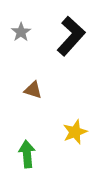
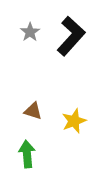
gray star: moved 9 px right
brown triangle: moved 21 px down
yellow star: moved 1 px left, 11 px up
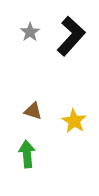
yellow star: rotated 20 degrees counterclockwise
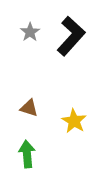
brown triangle: moved 4 px left, 3 px up
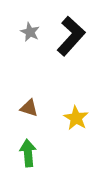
gray star: rotated 12 degrees counterclockwise
yellow star: moved 2 px right, 3 px up
green arrow: moved 1 px right, 1 px up
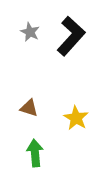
green arrow: moved 7 px right
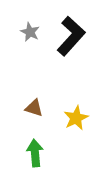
brown triangle: moved 5 px right
yellow star: rotated 15 degrees clockwise
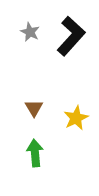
brown triangle: rotated 42 degrees clockwise
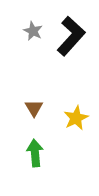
gray star: moved 3 px right, 1 px up
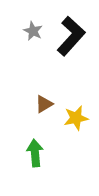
brown triangle: moved 10 px right, 4 px up; rotated 30 degrees clockwise
yellow star: rotated 15 degrees clockwise
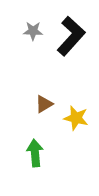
gray star: rotated 24 degrees counterclockwise
yellow star: rotated 25 degrees clockwise
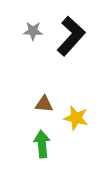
brown triangle: rotated 36 degrees clockwise
green arrow: moved 7 px right, 9 px up
